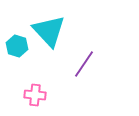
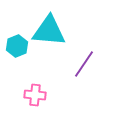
cyan triangle: rotated 42 degrees counterclockwise
cyan hexagon: rotated 20 degrees clockwise
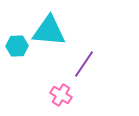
cyan hexagon: rotated 20 degrees clockwise
pink cross: moved 26 px right; rotated 25 degrees clockwise
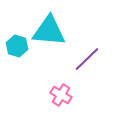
cyan hexagon: rotated 20 degrees clockwise
purple line: moved 3 px right, 5 px up; rotated 12 degrees clockwise
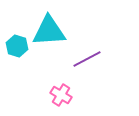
cyan triangle: rotated 9 degrees counterclockwise
purple line: rotated 16 degrees clockwise
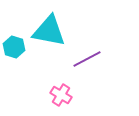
cyan triangle: rotated 15 degrees clockwise
cyan hexagon: moved 3 px left, 1 px down
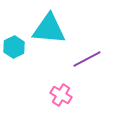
cyan triangle: moved 2 px up; rotated 6 degrees counterclockwise
cyan hexagon: rotated 15 degrees clockwise
